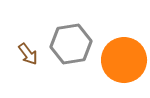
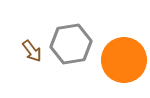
brown arrow: moved 4 px right, 3 px up
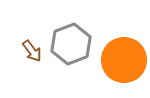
gray hexagon: rotated 12 degrees counterclockwise
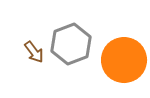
brown arrow: moved 2 px right, 1 px down
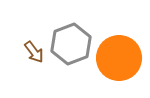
orange circle: moved 5 px left, 2 px up
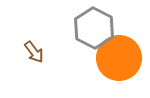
gray hexagon: moved 23 px right, 16 px up; rotated 12 degrees counterclockwise
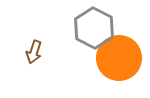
brown arrow: rotated 55 degrees clockwise
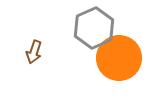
gray hexagon: rotated 9 degrees clockwise
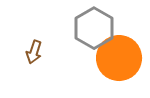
gray hexagon: rotated 6 degrees counterclockwise
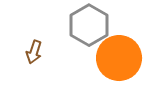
gray hexagon: moved 5 px left, 3 px up
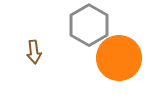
brown arrow: rotated 25 degrees counterclockwise
